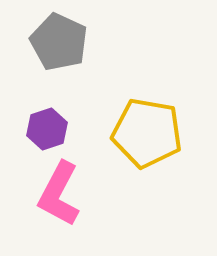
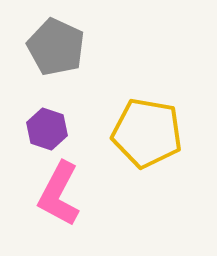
gray pentagon: moved 3 px left, 5 px down
purple hexagon: rotated 24 degrees counterclockwise
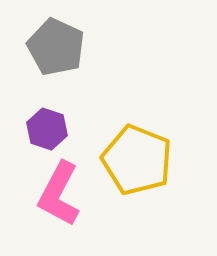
yellow pentagon: moved 10 px left, 27 px down; rotated 12 degrees clockwise
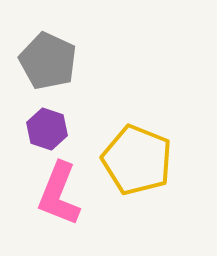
gray pentagon: moved 8 px left, 14 px down
pink L-shape: rotated 6 degrees counterclockwise
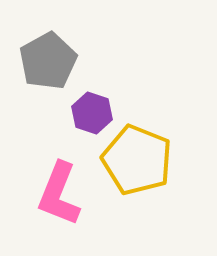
gray pentagon: rotated 18 degrees clockwise
purple hexagon: moved 45 px right, 16 px up
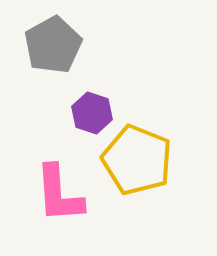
gray pentagon: moved 5 px right, 16 px up
pink L-shape: rotated 26 degrees counterclockwise
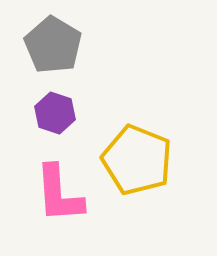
gray pentagon: rotated 12 degrees counterclockwise
purple hexagon: moved 37 px left
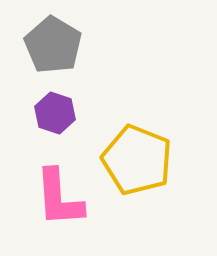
pink L-shape: moved 4 px down
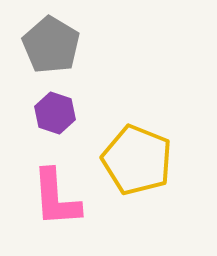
gray pentagon: moved 2 px left
pink L-shape: moved 3 px left
